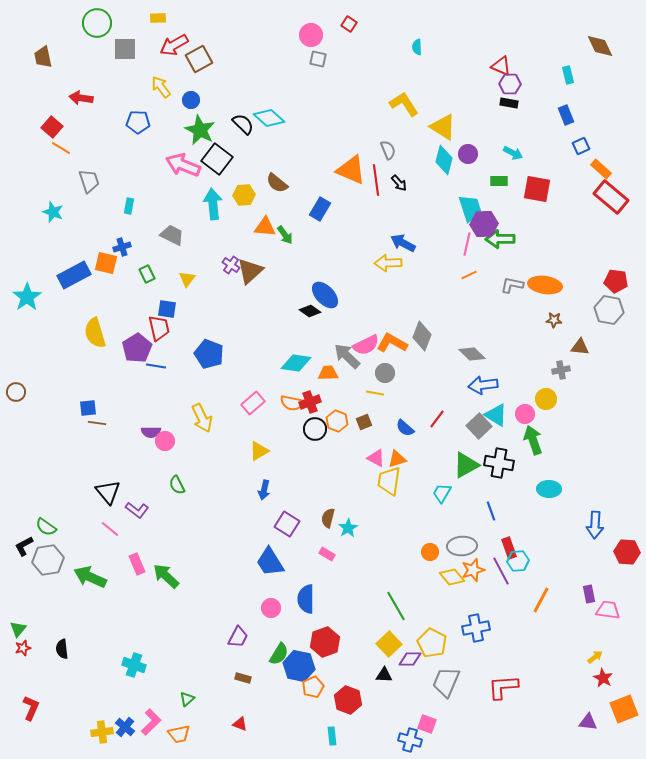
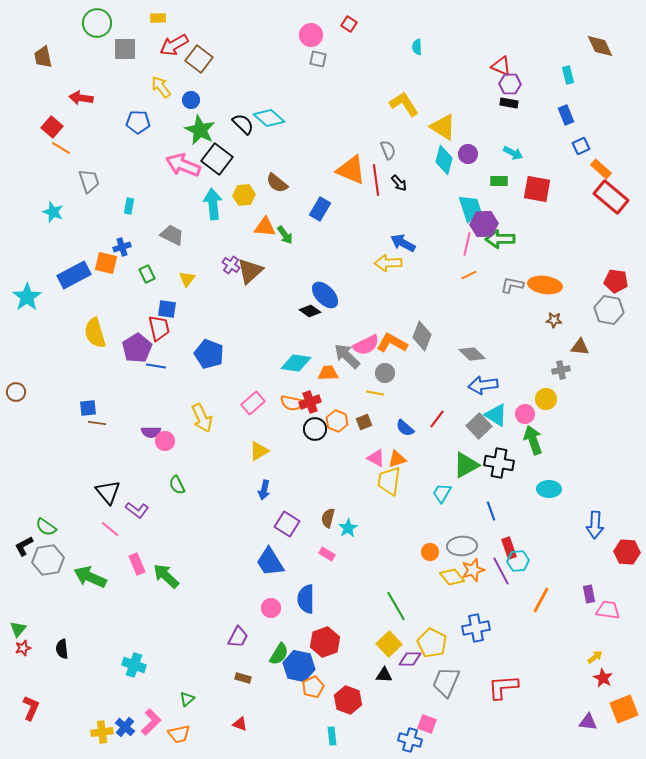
brown square at (199, 59): rotated 24 degrees counterclockwise
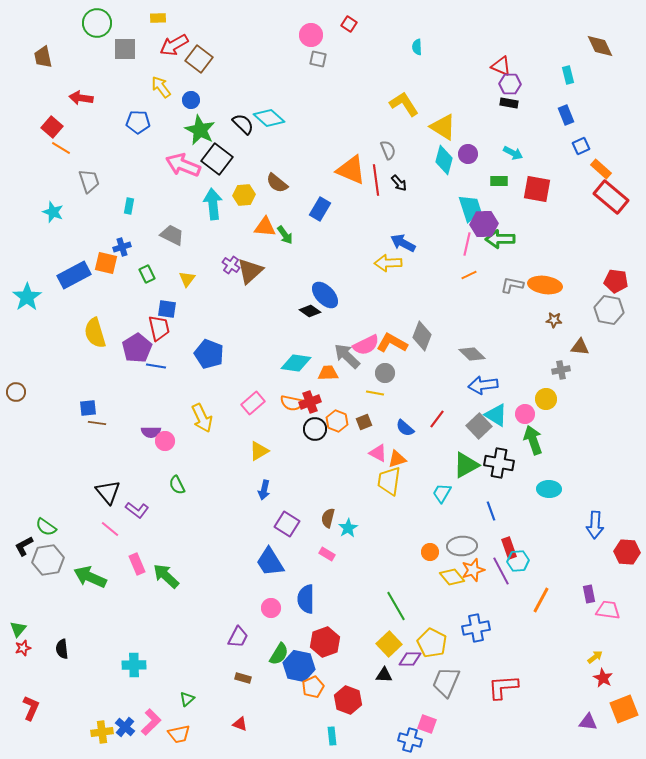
pink triangle at (376, 458): moved 2 px right, 5 px up
cyan cross at (134, 665): rotated 20 degrees counterclockwise
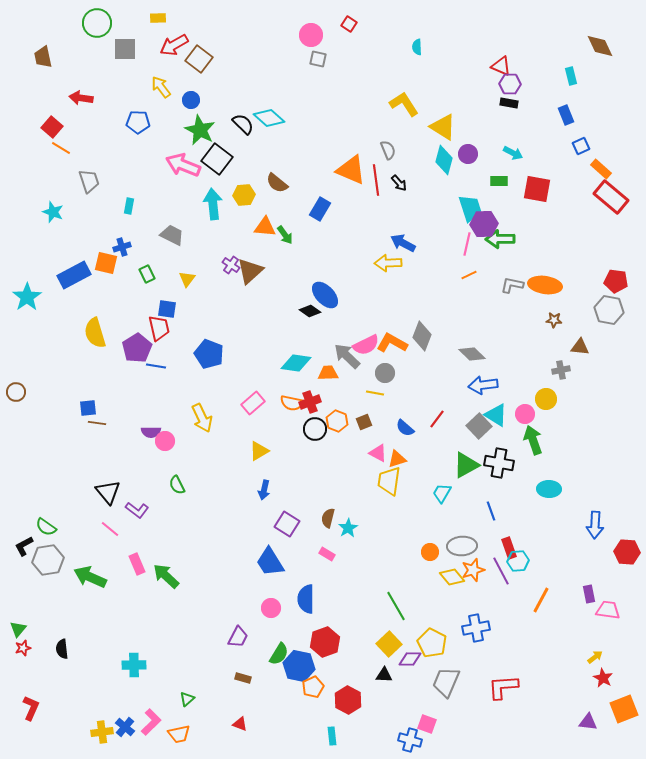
cyan rectangle at (568, 75): moved 3 px right, 1 px down
red hexagon at (348, 700): rotated 8 degrees clockwise
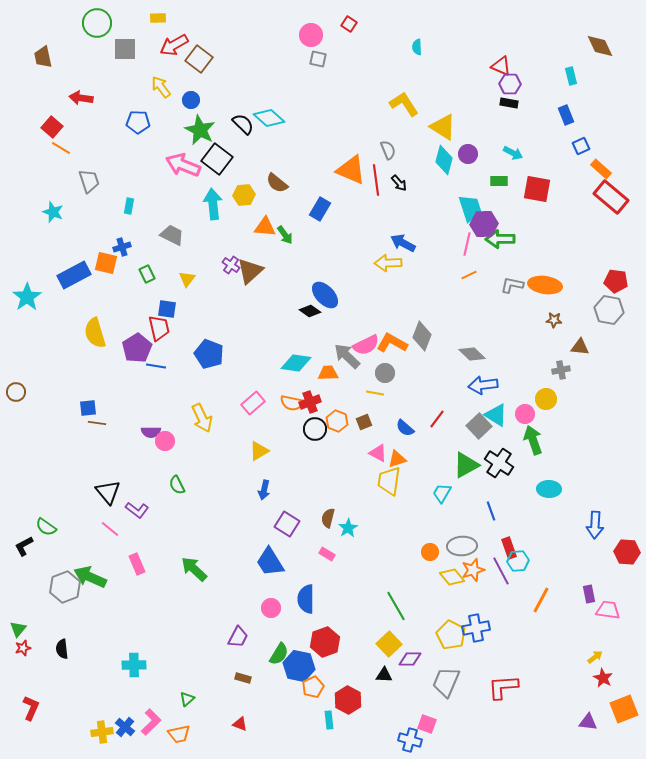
black cross at (499, 463): rotated 24 degrees clockwise
gray hexagon at (48, 560): moved 17 px right, 27 px down; rotated 12 degrees counterclockwise
green arrow at (166, 576): moved 28 px right, 7 px up
yellow pentagon at (432, 643): moved 19 px right, 8 px up
cyan rectangle at (332, 736): moved 3 px left, 16 px up
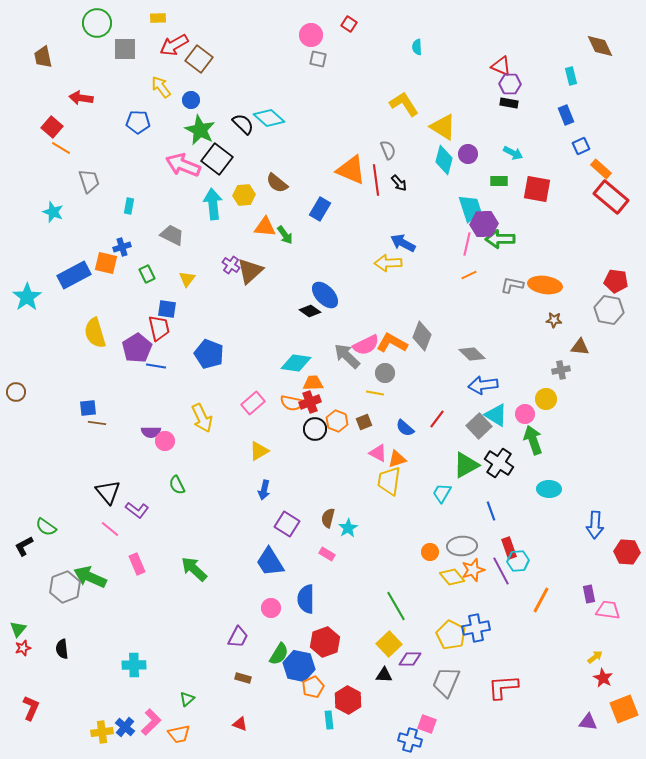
orange trapezoid at (328, 373): moved 15 px left, 10 px down
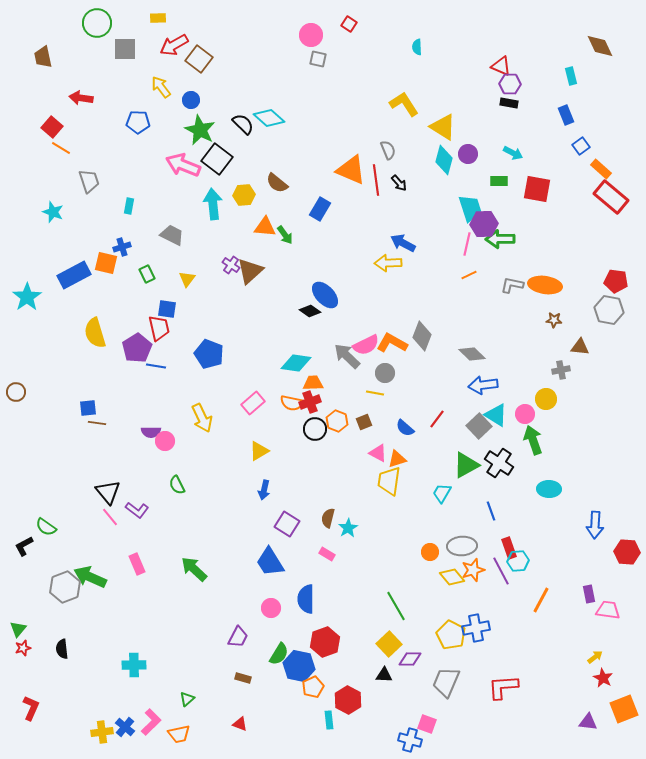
blue square at (581, 146): rotated 12 degrees counterclockwise
pink line at (110, 529): moved 12 px up; rotated 12 degrees clockwise
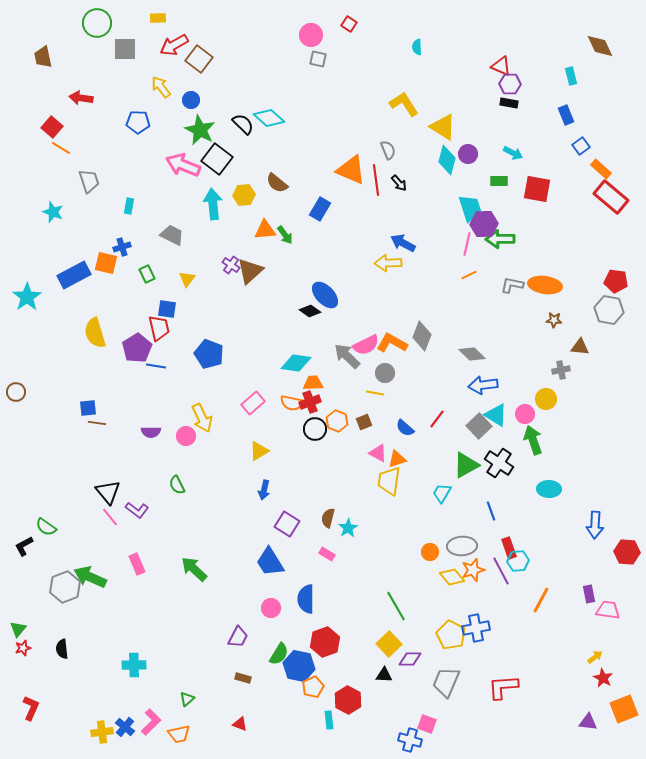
cyan diamond at (444, 160): moved 3 px right
orange triangle at (265, 227): moved 3 px down; rotated 10 degrees counterclockwise
pink circle at (165, 441): moved 21 px right, 5 px up
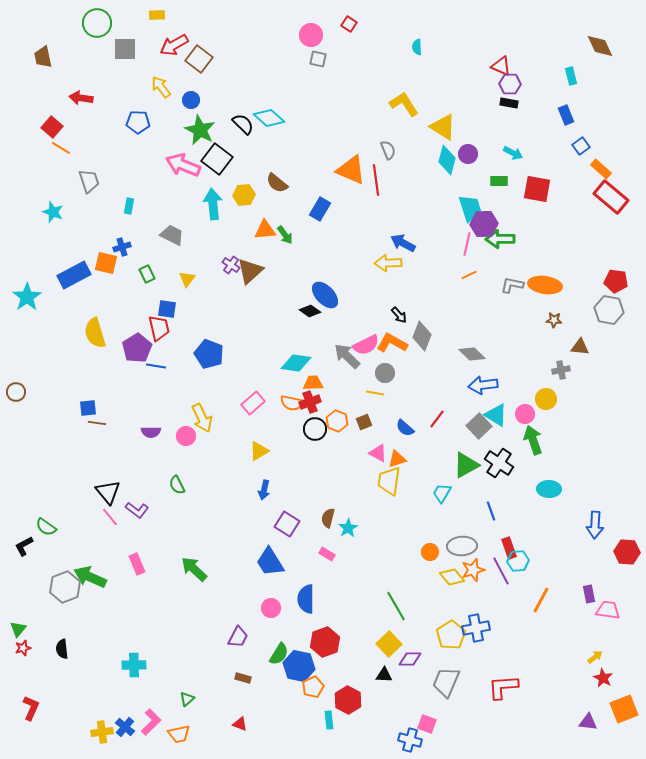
yellow rectangle at (158, 18): moved 1 px left, 3 px up
black arrow at (399, 183): moved 132 px down
yellow pentagon at (451, 635): rotated 12 degrees clockwise
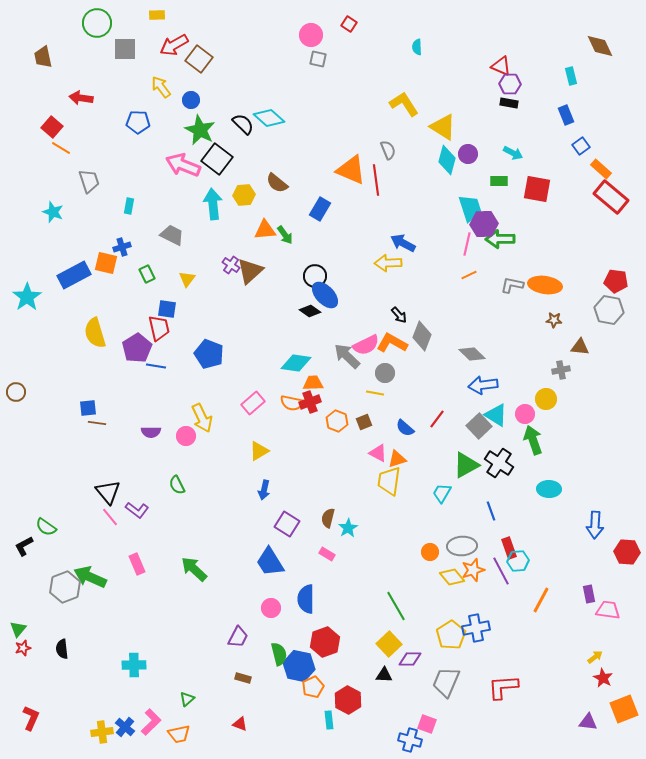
black circle at (315, 429): moved 153 px up
green semicircle at (279, 654): rotated 45 degrees counterclockwise
red L-shape at (31, 708): moved 10 px down
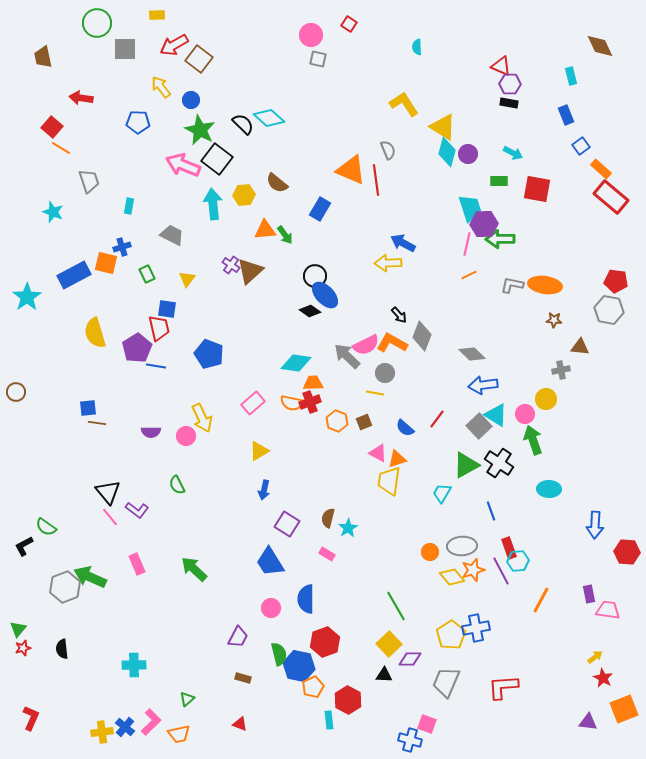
cyan diamond at (447, 160): moved 8 px up
